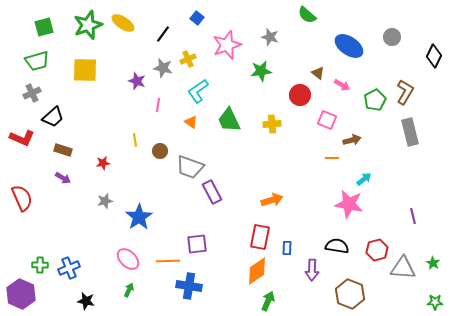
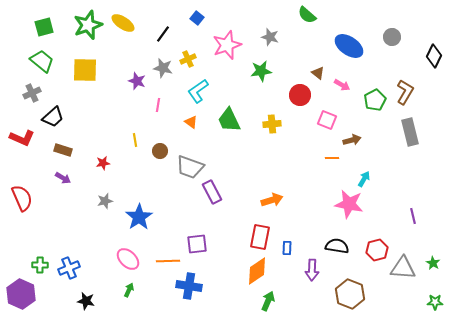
green trapezoid at (37, 61): moved 5 px right; rotated 125 degrees counterclockwise
cyan arrow at (364, 179): rotated 21 degrees counterclockwise
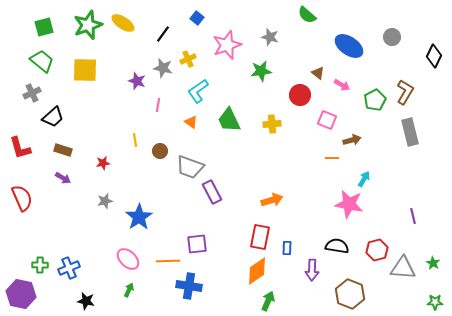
red L-shape at (22, 138): moved 2 px left, 10 px down; rotated 50 degrees clockwise
purple hexagon at (21, 294): rotated 12 degrees counterclockwise
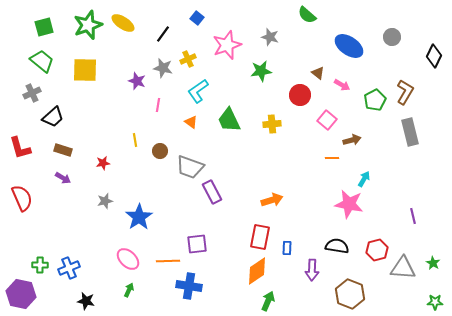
pink square at (327, 120): rotated 18 degrees clockwise
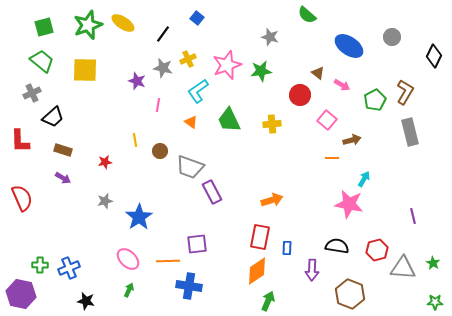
pink star at (227, 45): moved 20 px down
red L-shape at (20, 148): moved 7 px up; rotated 15 degrees clockwise
red star at (103, 163): moved 2 px right, 1 px up
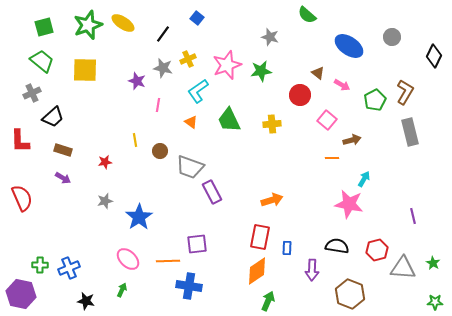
green arrow at (129, 290): moved 7 px left
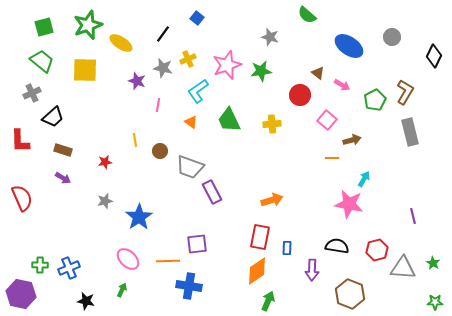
yellow ellipse at (123, 23): moved 2 px left, 20 px down
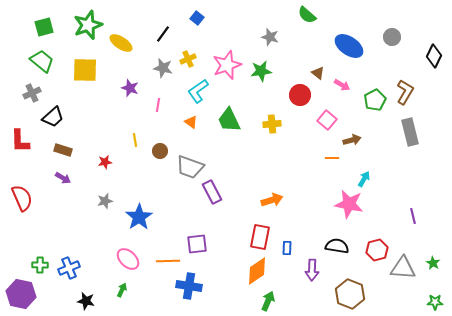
purple star at (137, 81): moved 7 px left, 7 px down
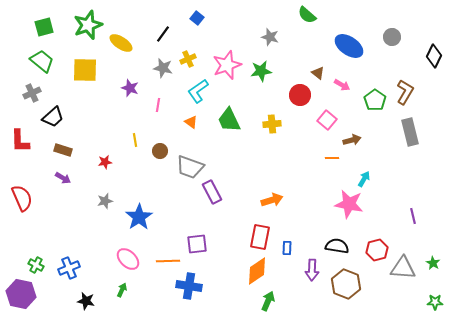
green pentagon at (375, 100): rotated 10 degrees counterclockwise
green cross at (40, 265): moved 4 px left; rotated 28 degrees clockwise
brown hexagon at (350, 294): moved 4 px left, 10 px up
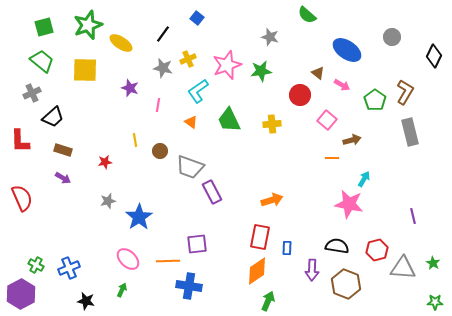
blue ellipse at (349, 46): moved 2 px left, 4 px down
gray star at (105, 201): moved 3 px right
purple hexagon at (21, 294): rotated 20 degrees clockwise
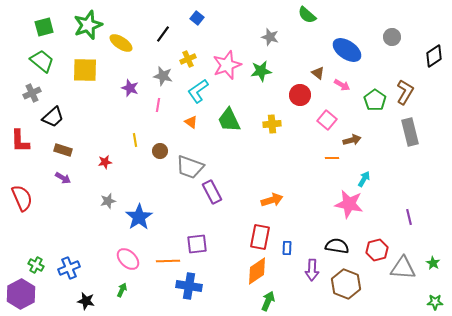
black diamond at (434, 56): rotated 30 degrees clockwise
gray star at (163, 68): moved 8 px down
purple line at (413, 216): moved 4 px left, 1 px down
